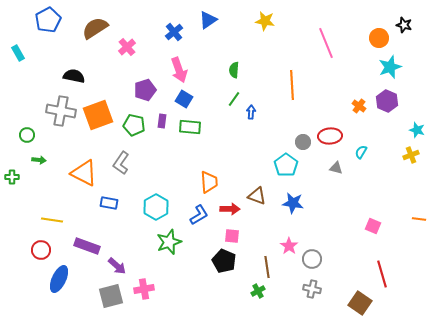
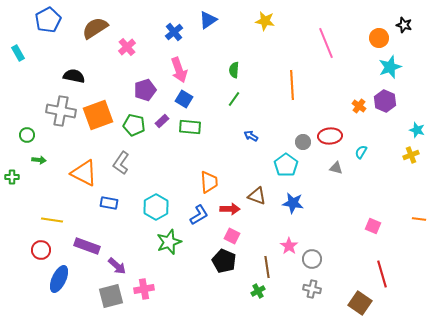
purple hexagon at (387, 101): moved 2 px left
blue arrow at (251, 112): moved 24 px down; rotated 64 degrees counterclockwise
purple rectangle at (162, 121): rotated 40 degrees clockwise
pink square at (232, 236): rotated 21 degrees clockwise
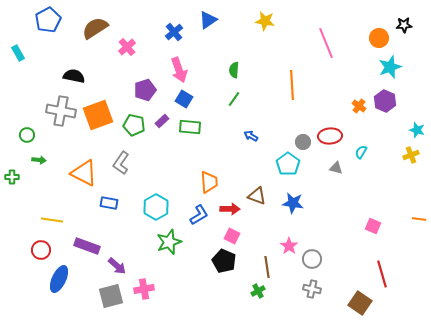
black star at (404, 25): rotated 21 degrees counterclockwise
cyan pentagon at (286, 165): moved 2 px right, 1 px up
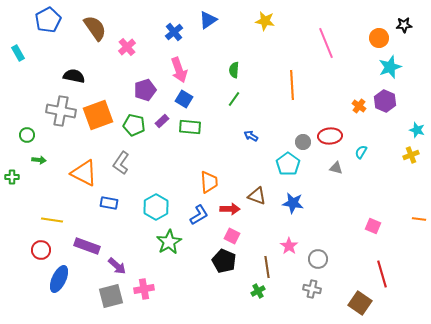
brown semicircle at (95, 28): rotated 88 degrees clockwise
green star at (169, 242): rotated 10 degrees counterclockwise
gray circle at (312, 259): moved 6 px right
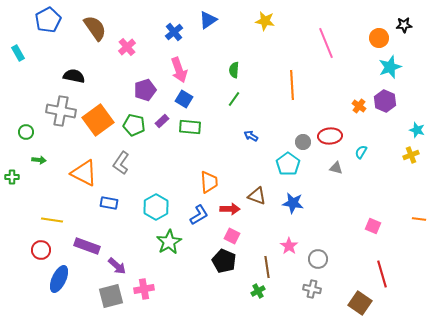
orange square at (98, 115): moved 5 px down; rotated 16 degrees counterclockwise
green circle at (27, 135): moved 1 px left, 3 px up
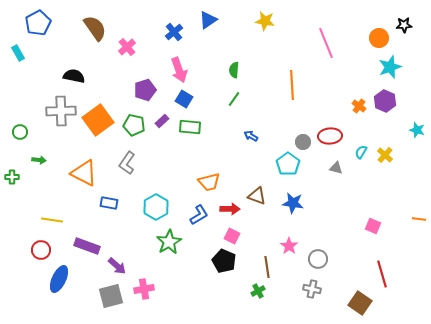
blue pentagon at (48, 20): moved 10 px left, 3 px down
gray cross at (61, 111): rotated 12 degrees counterclockwise
green circle at (26, 132): moved 6 px left
yellow cross at (411, 155): moved 26 px left; rotated 28 degrees counterclockwise
gray L-shape at (121, 163): moved 6 px right
orange trapezoid at (209, 182): rotated 80 degrees clockwise
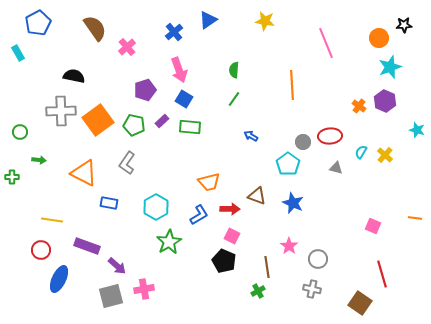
blue star at (293, 203): rotated 15 degrees clockwise
orange line at (419, 219): moved 4 px left, 1 px up
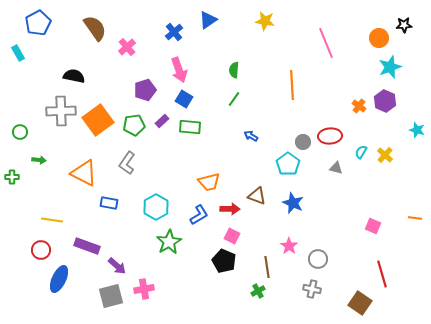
green pentagon at (134, 125): rotated 20 degrees counterclockwise
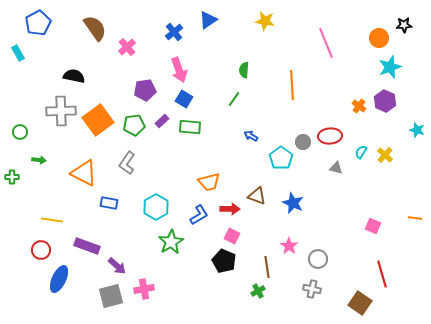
green semicircle at (234, 70): moved 10 px right
purple pentagon at (145, 90): rotated 10 degrees clockwise
cyan pentagon at (288, 164): moved 7 px left, 6 px up
green star at (169, 242): moved 2 px right
